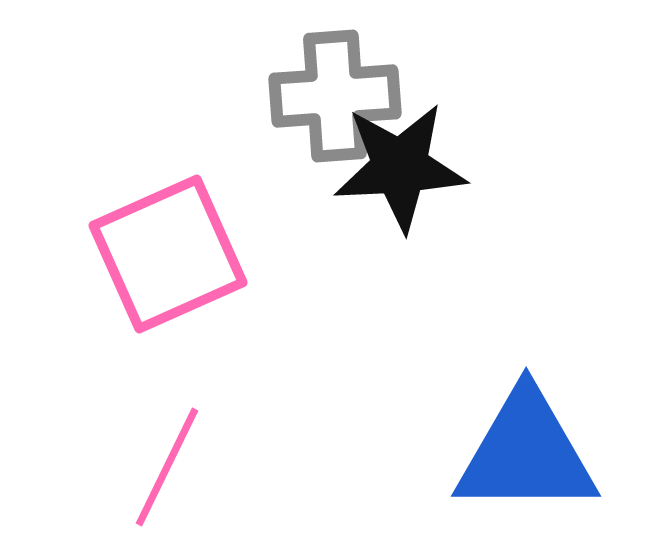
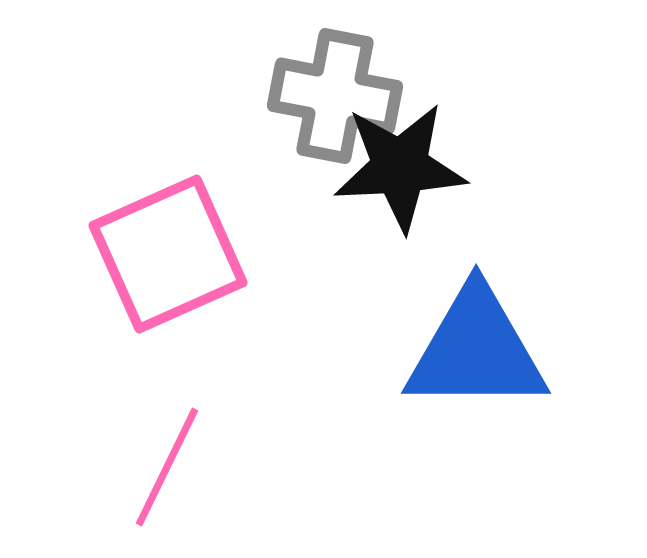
gray cross: rotated 15 degrees clockwise
blue triangle: moved 50 px left, 103 px up
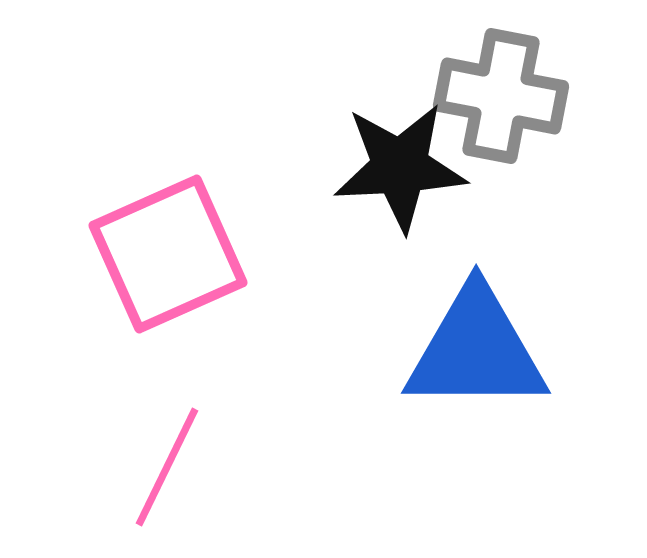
gray cross: moved 166 px right
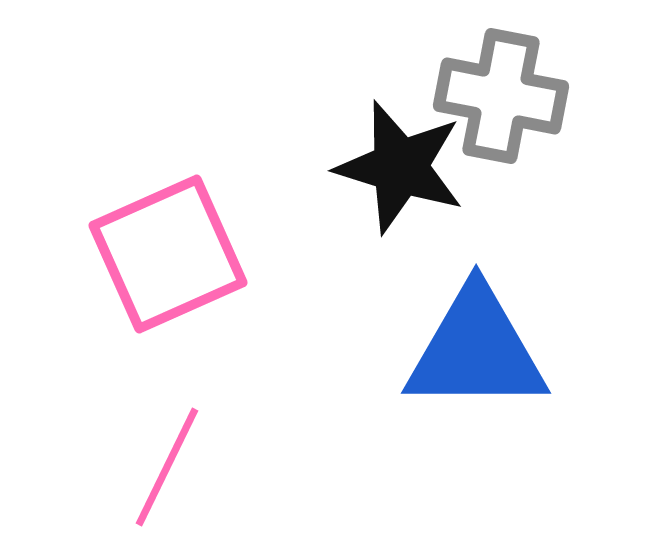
black star: rotated 20 degrees clockwise
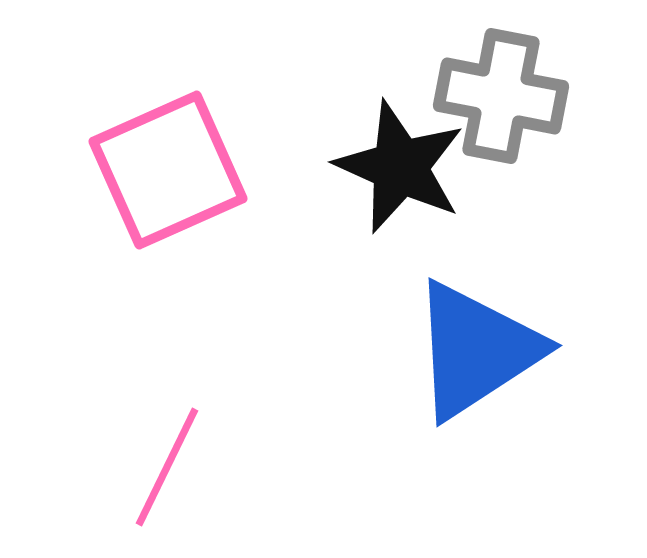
black star: rotated 7 degrees clockwise
pink square: moved 84 px up
blue triangle: rotated 33 degrees counterclockwise
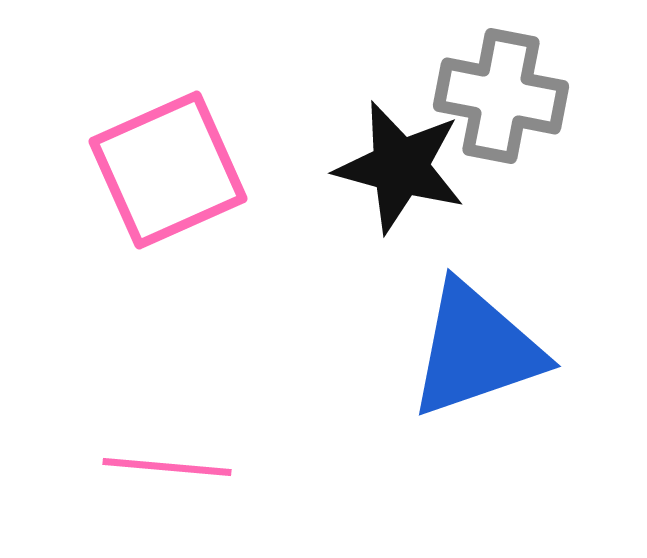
black star: rotated 9 degrees counterclockwise
blue triangle: rotated 14 degrees clockwise
pink line: rotated 69 degrees clockwise
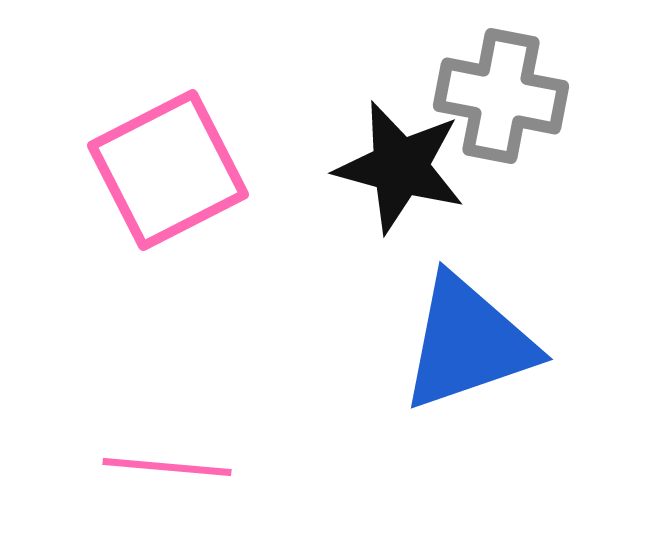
pink square: rotated 3 degrees counterclockwise
blue triangle: moved 8 px left, 7 px up
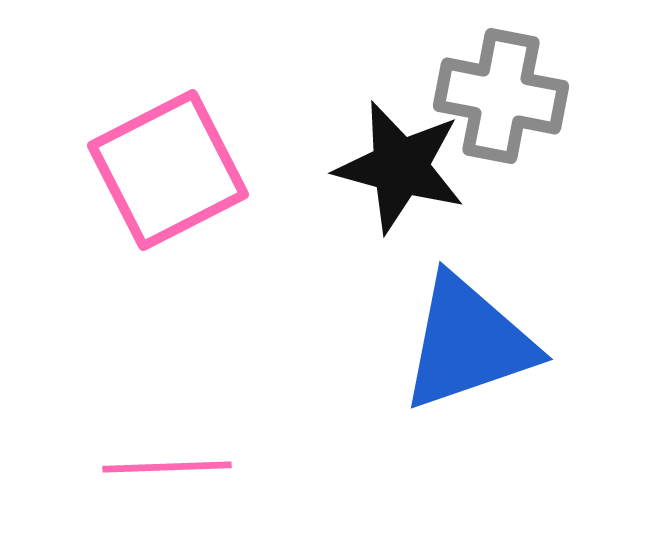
pink line: rotated 7 degrees counterclockwise
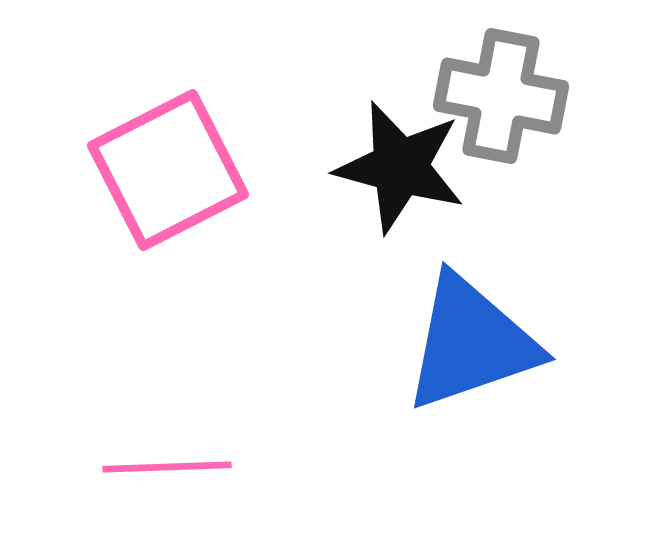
blue triangle: moved 3 px right
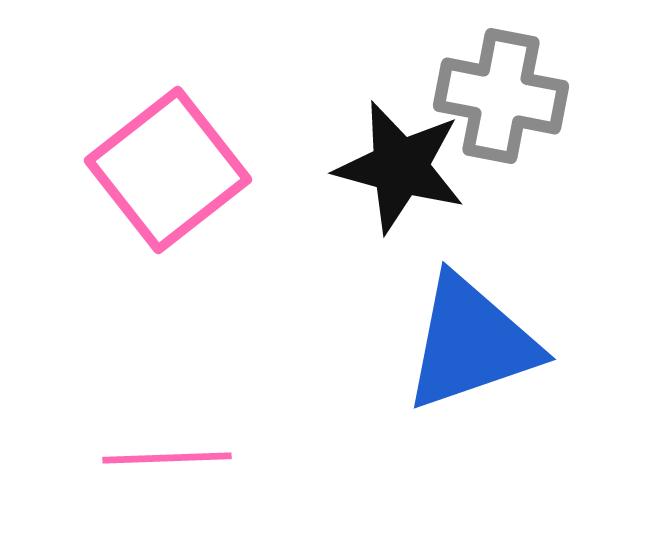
pink square: rotated 11 degrees counterclockwise
pink line: moved 9 px up
